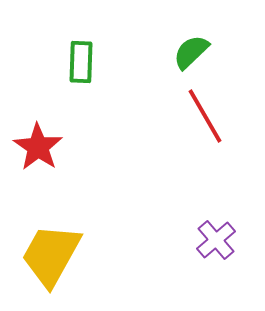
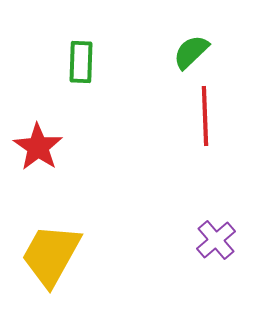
red line: rotated 28 degrees clockwise
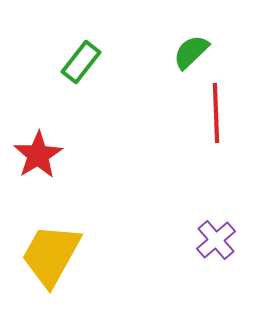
green rectangle: rotated 36 degrees clockwise
red line: moved 11 px right, 3 px up
red star: moved 8 px down; rotated 6 degrees clockwise
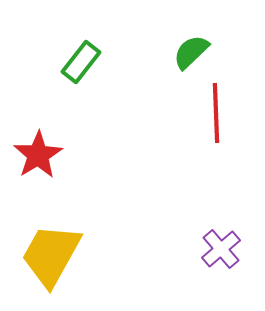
purple cross: moved 5 px right, 9 px down
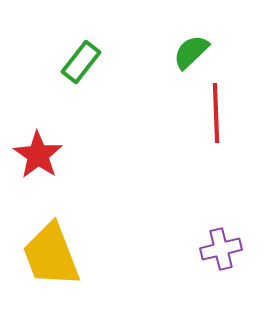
red star: rotated 6 degrees counterclockwise
purple cross: rotated 27 degrees clockwise
yellow trapezoid: rotated 50 degrees counterclockwise
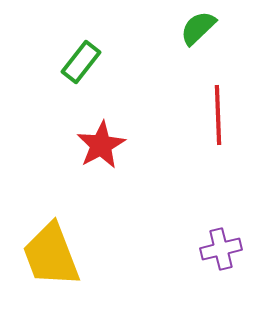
green semicircle: moved 7 px right, 24 px up
red line: moved 2 px right, 2 px down
red star: moved 63 px right, 10 px up; rotated 9 degrees clockwise
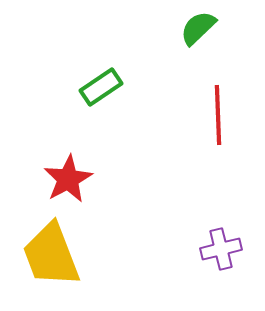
green rectangle: moved 20 px right, 25 px down; rotated 18 degrees clockwise
red star: moved 33 px left, 34 px down
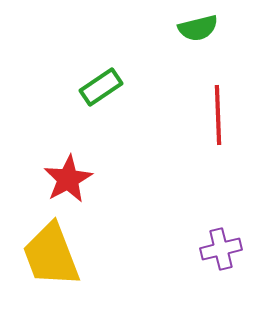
green semicircle: rotated 150 degrees counterclockwise
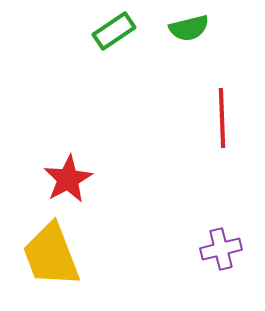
green semicircle: moved 9 px left
green rectangle: moved 13 px right, 56 px up
red line: moved 4 px right, 3 px down
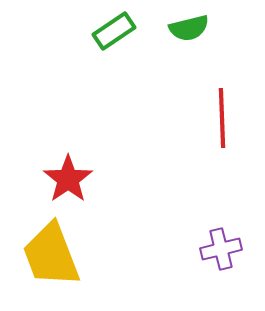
red star: rotated 6 degrees counterclockwise
